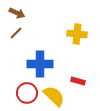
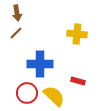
brown arrow: rotated 56 degrees clockwise
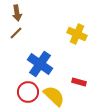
yellow cross: rotated 18 degrees clockwise
blue cross: rotated 35 degrees clockwise
red rectangle: moved 1 px right, 1 px down
red circle: moved 1 px right, 1 px up
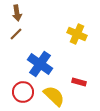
brown line: moved 1 px down
red circle: moved 5 px left
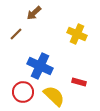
brown arrow: moved 17 px right; rotated 56 degrees clockwise
blue cross: moved 2 px down; rotated 10 degrees counterclockwise
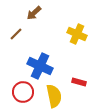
yellow semicircle: rotated 35 degrees clockwise
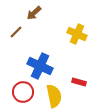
brown line: moved 2 px up
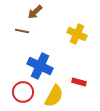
brown arrow: moved 1 px right, 1 px up
brown line: moved 6 px right, 1 px up; rotated 56 degrees clockwise
yellow semicircle: rotated 40 degrees clockwise
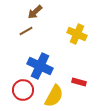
brown line: moved 4 px right; rotated 40 degrees counterclockwise
red circle: moved 2 px up
